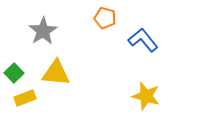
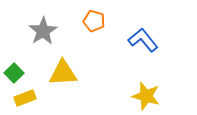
orange pentagon: moved 11 px left, 3 px down
yellow triangle: moved 7 px right; rotated 8 degrees counterclockwise
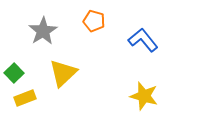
yellow triangle: rotated 40 degrees counterclockwise
yellow star: moved 2 px left
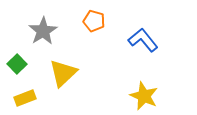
green square: moved 3 px right, 9 px up
yellow star: rotated 8 degrees clockwise
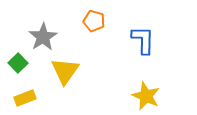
gray star: moved 6 px down
blue L-shape: rotated 40 degrees clockwise
green square: moved 1 px right, 1 px up
yellow triangle: moved 2 px right, 2 px up; rotated 12 degrees counterclockwise
yellow star: moved 2 px right
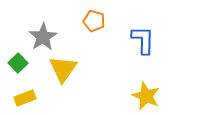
yellow triangle: moved 2 px left, 2 px up
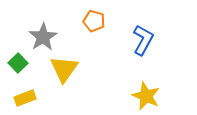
blue L-shape: rotated 28 degrees clockwise
yellow triangle: moved 1 px right
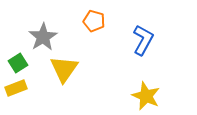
green square: rotated 12 degrees clockwise
yellow rectangle: moved 9 px left, 10 px up
